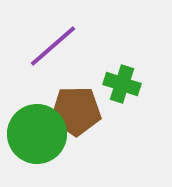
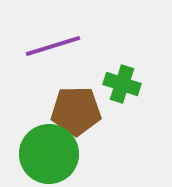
purple line: rotated 24 degrees clockwise
green circle: moved 12 px right, 20 px down
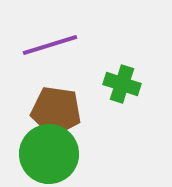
purple line: moved 3 px left, 1 px up
brown pentagon: moved 20 px left; rotated 9 degrees clockwise
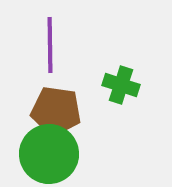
purple line: rotated 74 degrees counterclockwise
green cross: moved 1 px left, 1 px down
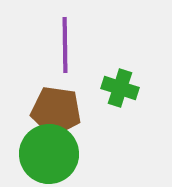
purple line: moved 15 px right
green cross: moved 1 px left, 3 px down
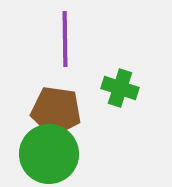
purple line: moved 6 px up
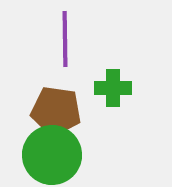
green cross: moved 7 px left; rotated 18 degrees counterclockwise
green circle: moved 3 px right, 1 px down
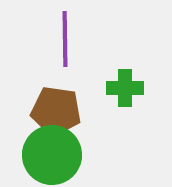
green cross: moved 12 px right
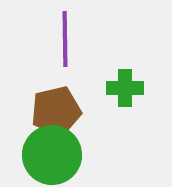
brown pentagon: rotated 21 degrees counterclockwise
